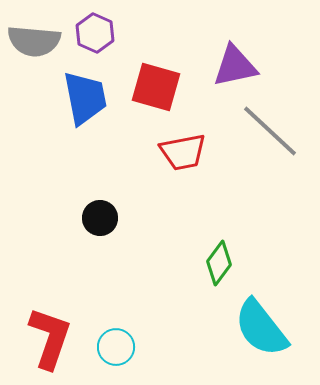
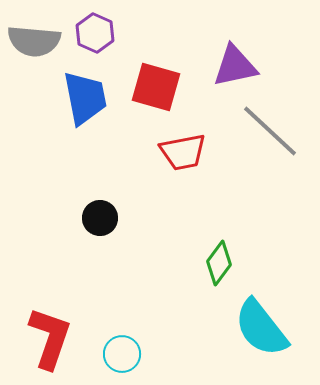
cyan circle: moved 6 px right, 7 px down
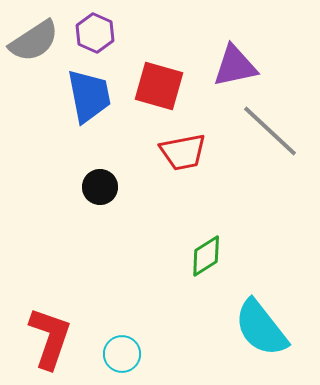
gray semicircle: rotated 38 degrees counterclockwise
red square: moved 3 px right, 1 px up
blue trapezoid: moved 4 px right, 2 px up
black circle: moved 31 px up
green diamond: moved 13 px left, 7 px up; rotated 21 degrees clockwise
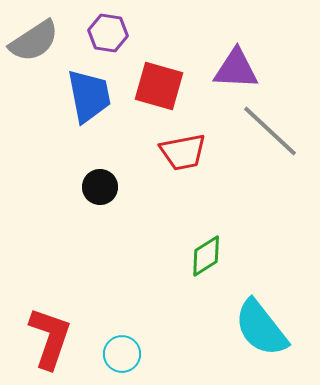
purple hexagon: moved 13 px right; rotated 15 degrees counterclockwise
purple triangle: moved 1 px right, 3 px down; rotated 15 degrees clockwise
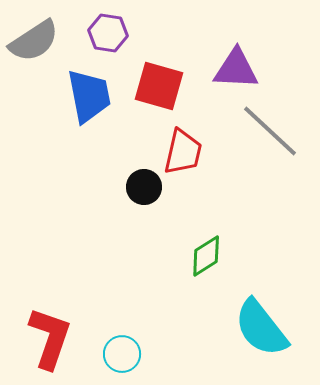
red trapezoid: rotated 66 degrees counterclockwise
black circle: moved 44 px right
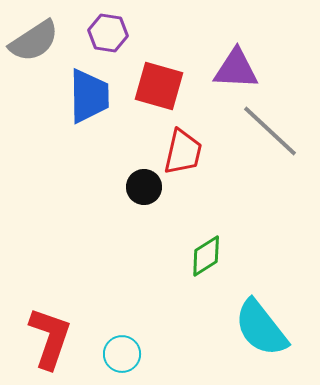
blue trapezoid: rotated 10 degrees clockwise
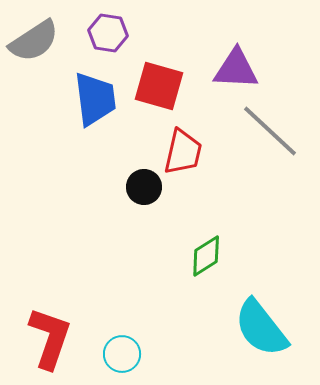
blue trapezoid: moved 6 px right, 3 px down; rotated 6 degrees counterclockwise
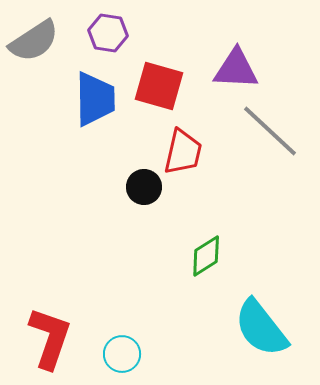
blue trapezoid: rotated 6 degrees clockwise
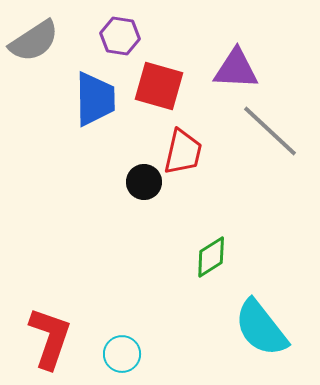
purple hexagon: moved 12 px right, 3 px down
black circle: moved 5 px up
green diamond: moved 5 px right, 1 px down
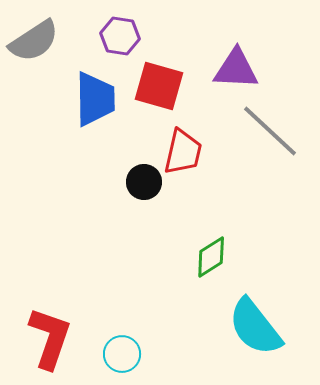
cyan semicircle: moved 6 px left, 1 px up
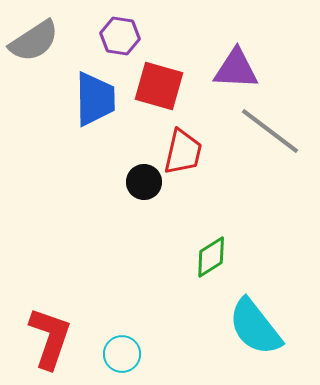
gray line: rotated 6 degrees counterclockwise
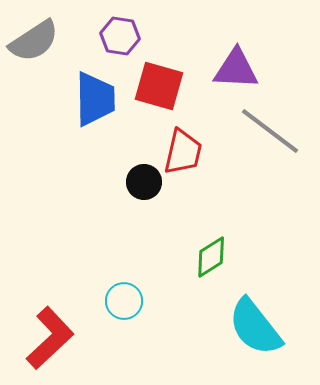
red L-shape: rotated 28 degrees clockwise
cyan circle: moved 2 px right, 53 px up
